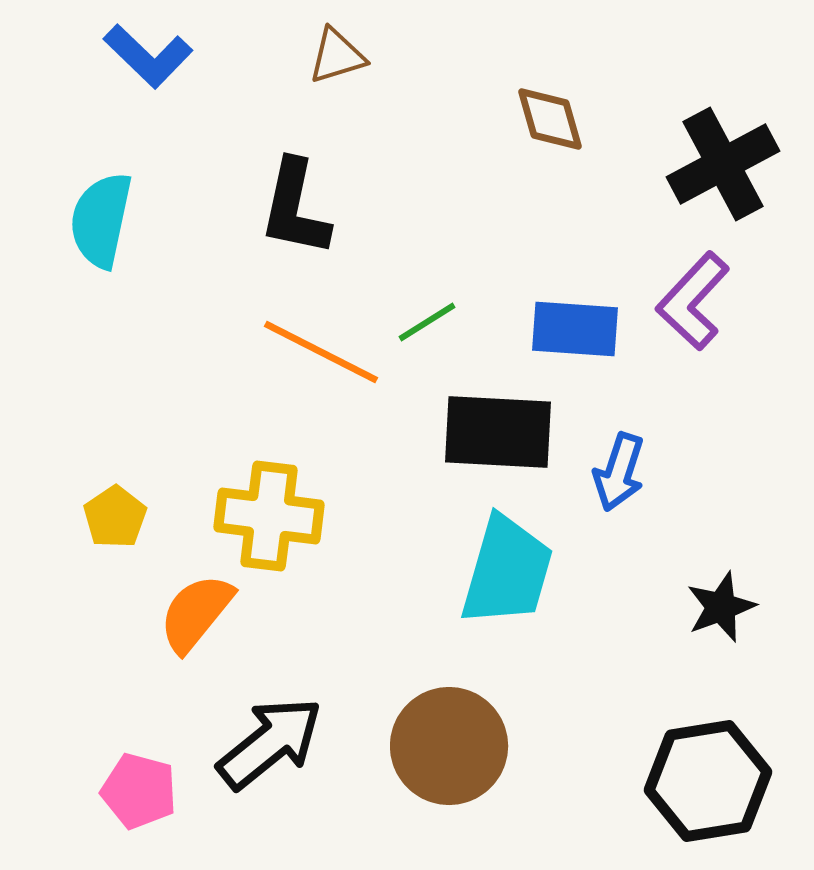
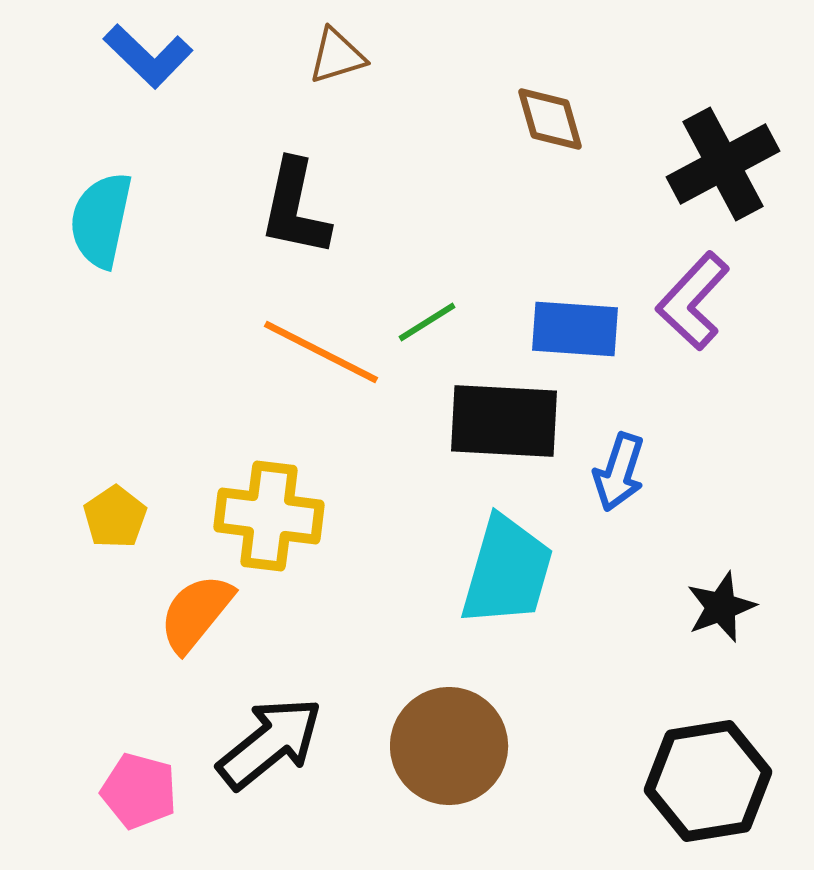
black rectangle: moved 6 px right, 11 px up
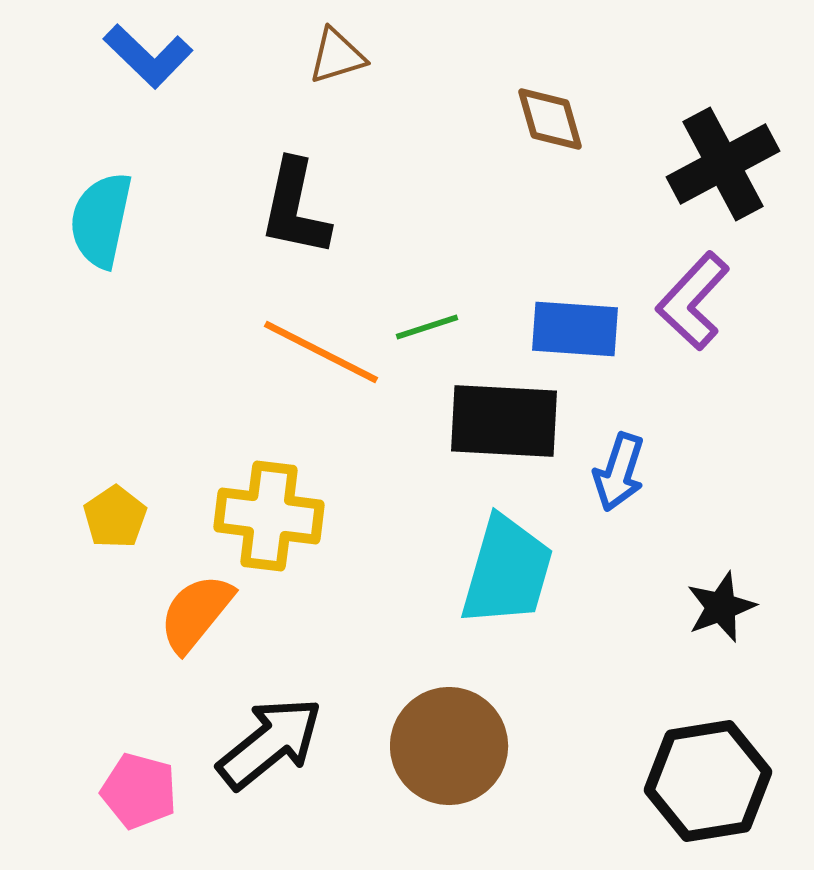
green line: moved 5 px down; rotated 14 degrees clockwise
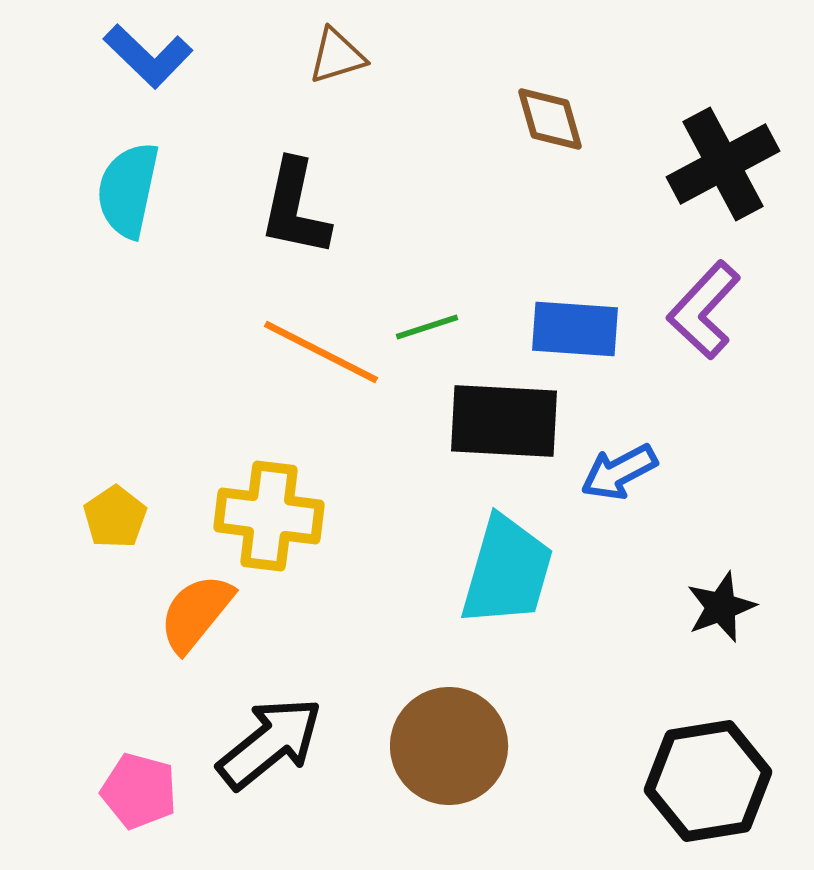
cyan semicircle: moved 27 px right, 30 px up
purple L-shape: moved 11 px right, 9 px down
blue arrow: rotated 44 degrees clockwise
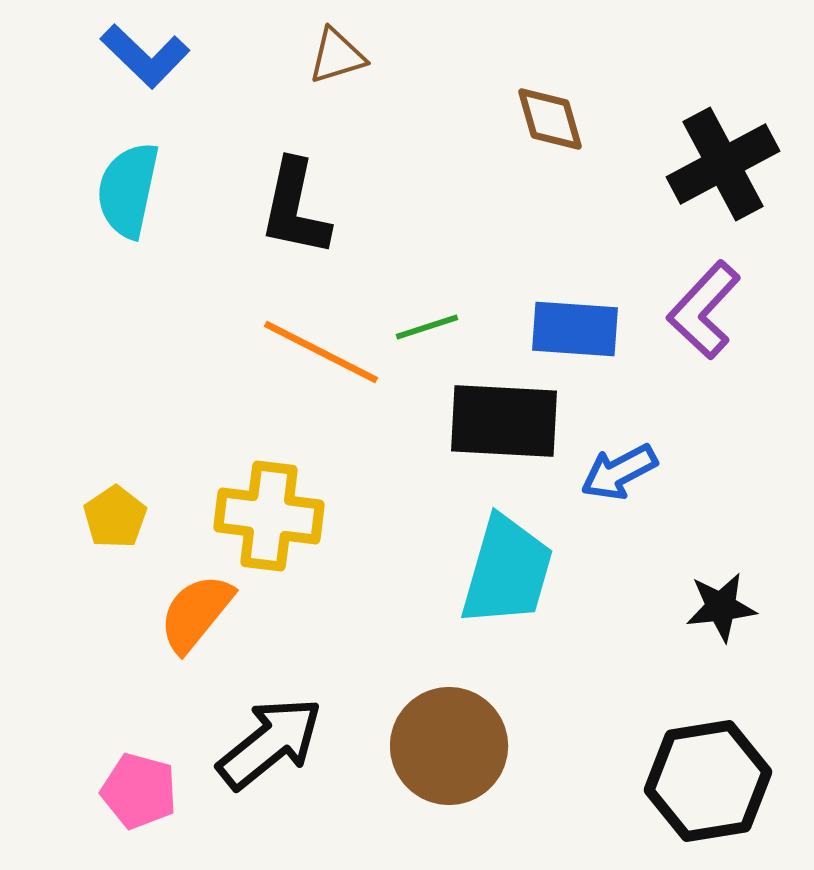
blue L-shape: moved 3 px left
black star: rotated 14 degrees clockwise
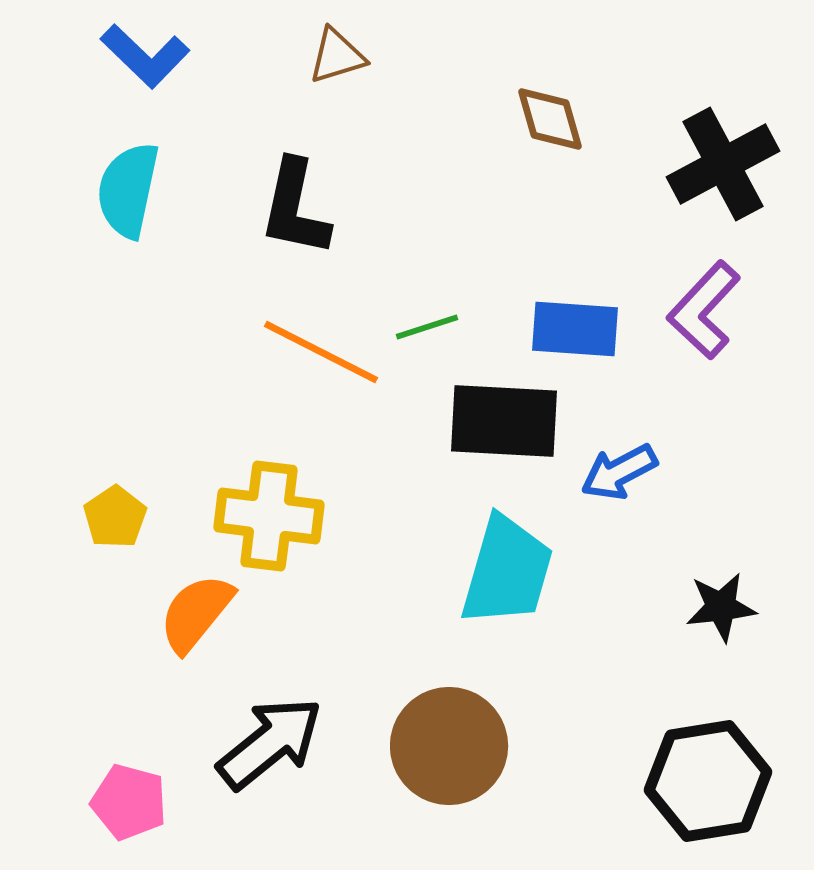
pink pentagon: moved 10 px left, 11 px down
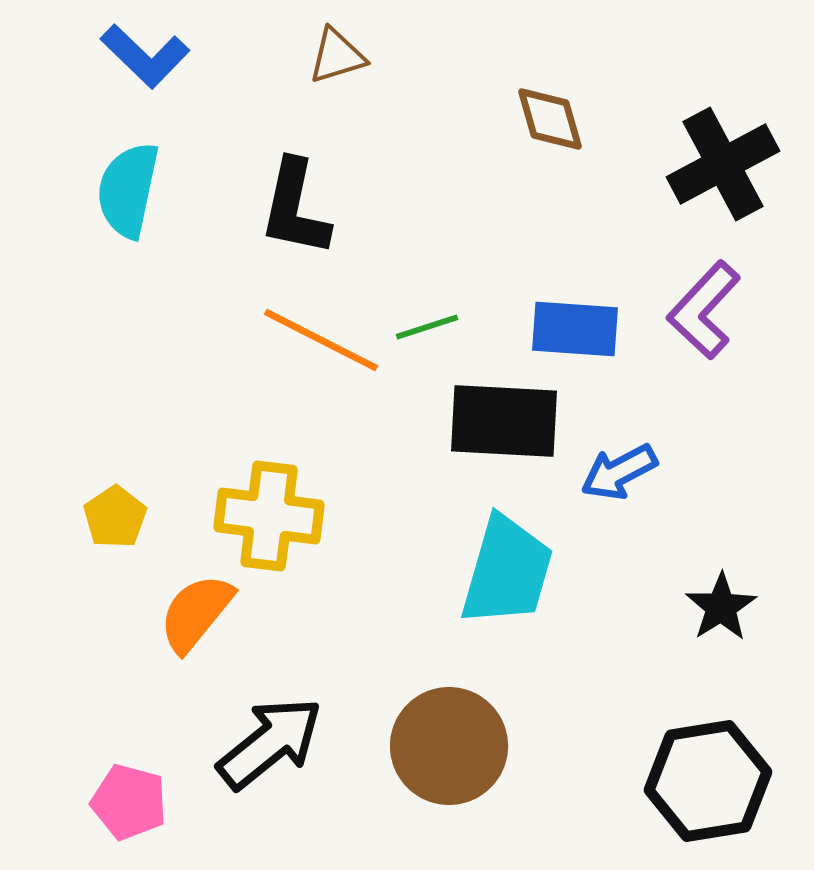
orange line: moved 12 px up
black star: rotated 26 degrees counterclockwise
